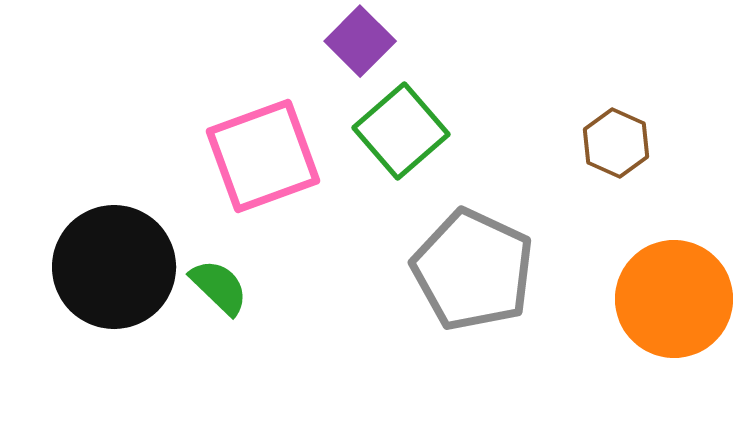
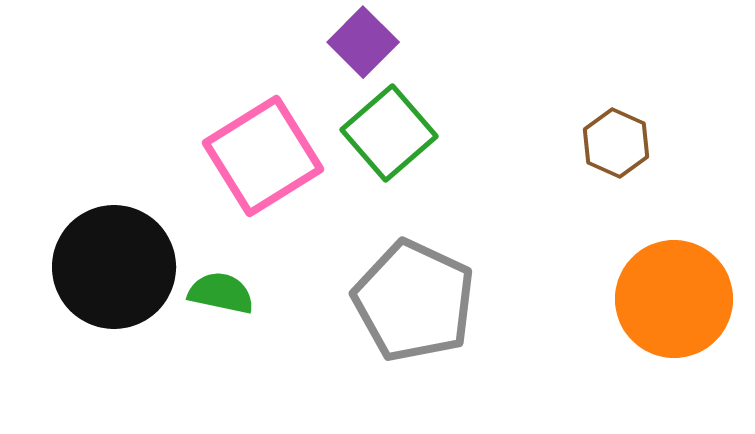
purple square: moved 3 px right, 1 px down
green square: moved 12 px left, 2 px down
pink square: rotated 12 degrees counterclockwise
gray pentagon: moved 59 px left, 31 px down
green semicircle: moved 2 px right, 6 px down; rotated 32 degrees counterclockwise
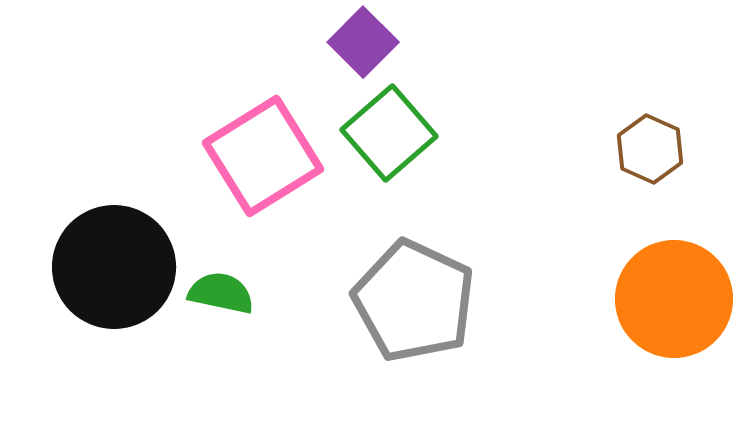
brown hexagon: moved 34 px right, 6 px down
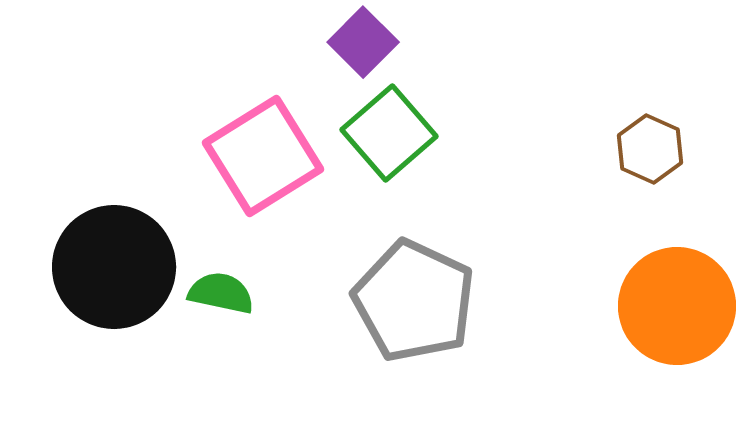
orange circle: moved 3 px right, 7 px down
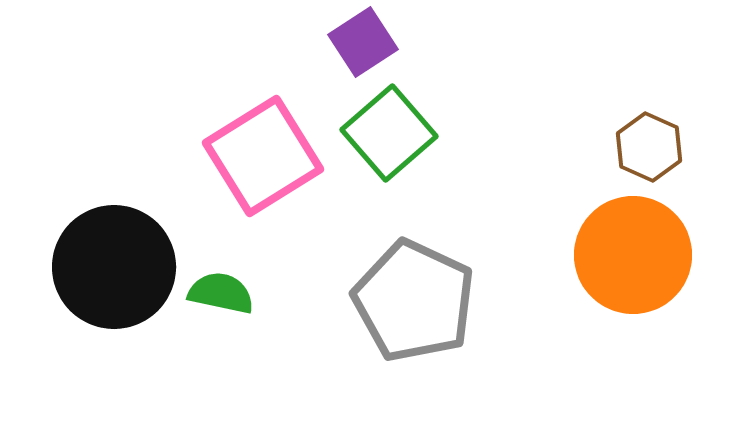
purple square: rotated 12 degrees clockwise
brown hexagon: moved 1 px left, 2 px up
orange circle: moved 44 px left, 51 px up
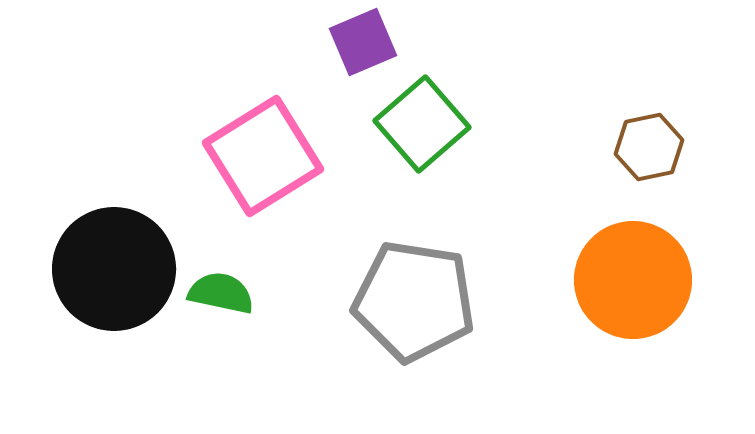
purple square: rotated 10 degrees clockwise
green square: moved 33 px right, 9 px up
brown hexagon: rotated 24 degrees clockwise
orange circle: moved 25 px down
black circle: moved 2 px down
gray pentagon: rotated 16 degrees counterclockwise
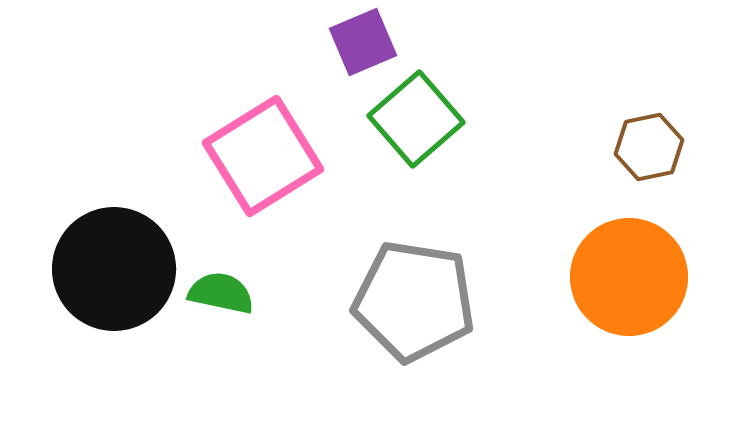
green square: moved 6 px left, 5 px up
orange circle: moved 4 px left, 3 px up
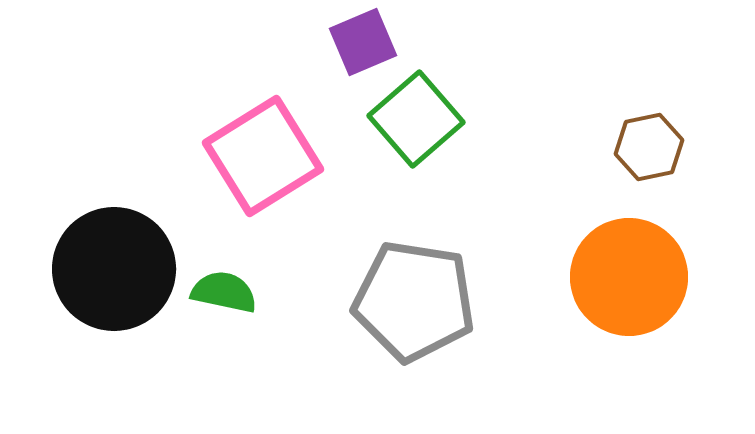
green semicircle: moved 3 px right, 1 px up
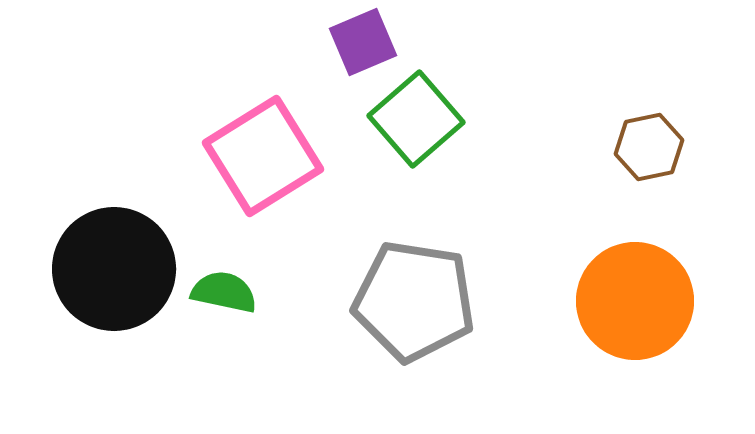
orange circle: moved 6 px right, 24 px down
